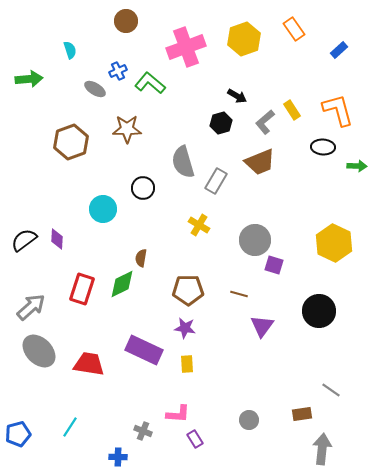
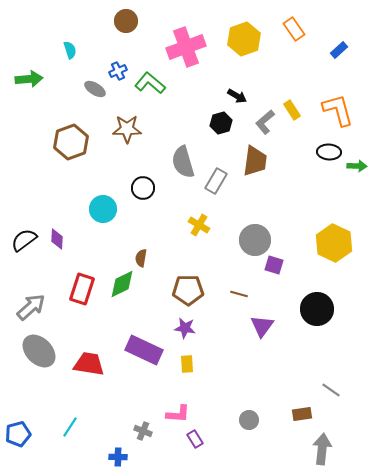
black ellipse at (323, 147): moved 6 px right, 5 px down
brown trapezoid at (260, 162): moved 5 px left, 1 px up; rotated 60 degrees counterclockwise
black circle at (319, 311): moved 2 px left, 2 px up
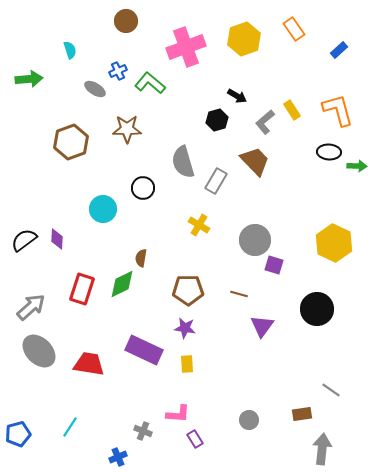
black hexagon at (221, 123): moved 4 px left, 3 px up
brown trapezoid at (255, 161): rotated 52 degrees counterclockwise
blue cross at (118, 457): rotated 24 degrees counterclockwise
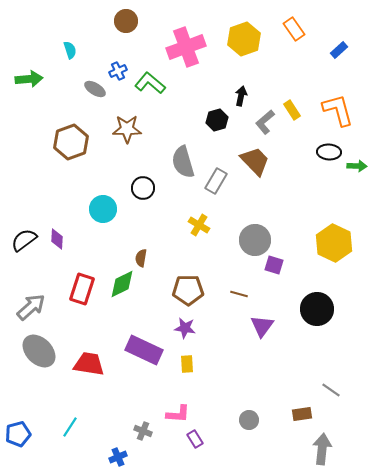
black arrow at (237, 96): moved 4 px right; rotated 108 degrees counterclockwise
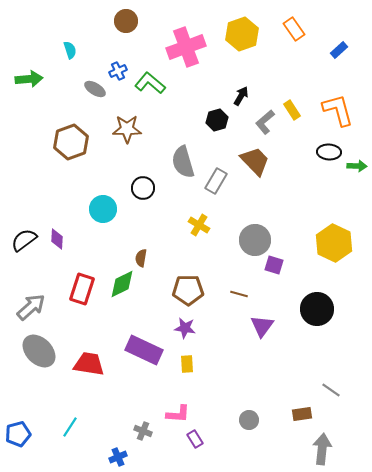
yellow hexagon at (244, 39): moved 2 px left, 5 px up
black arrow at (241, 96): rotated 18 degrees clockwise
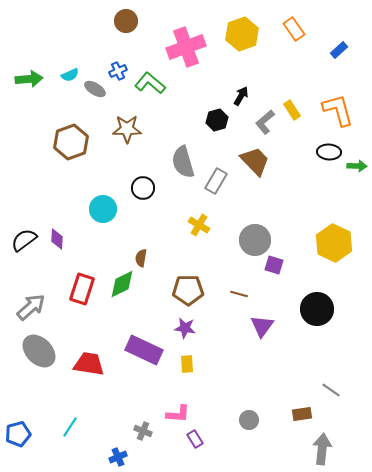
cyan semicircle at (70, 50): moved 25 px down; rotated 84 degrees clockwise
